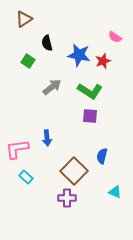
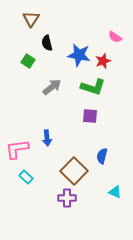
brown triangle: moved 7 px right; rotated 24 degrees counterclockwise
green L-shape: moved 3 px right, 4 px up; rotated 15 degrees counterclockwise
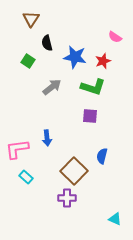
blue star: moved 4 px left, 2 px down
cyan triangle: moved 27 px down
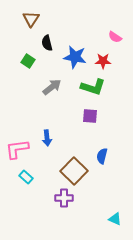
red star: rotated 21 degrees clockwise
purple cross: moved 3 px left
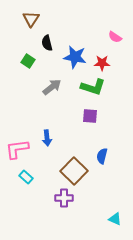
red star: moved 1 px left, 2 px down
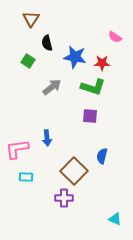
cyan rectangle: rotated 40 degrees counterclockwise
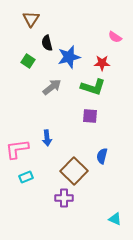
blue star: moved 6 px left; rotated 25 degrees counterclockwise
cyan rectangle: rotated 24 degrees counterclockwise
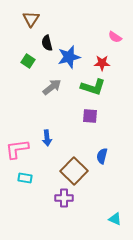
cyan rectangle: moved 1 px left, 1 px down; rotated 32 degrees clockwise
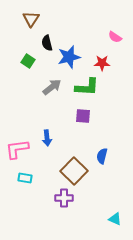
green L-shape: moved 6 px left; rotated 15 degrees counterclockwise
purple square: moved 7 px left
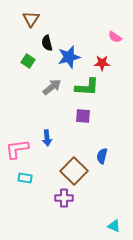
cyan triangle: moved 1 px left, 7 px down
